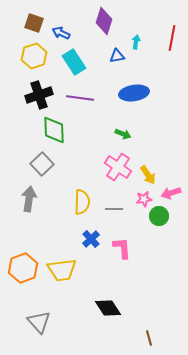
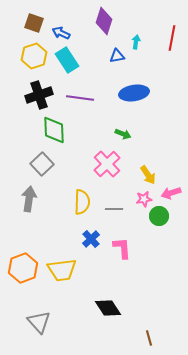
cyan rectangle: moved 7 px left, 2 px up
pink cross: moved 11 px left, 3 px up; rotated 12 degrees clockwise
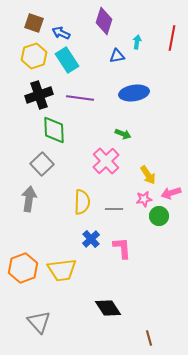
cyan arrow: moved 1 px right
pink cross: moved 1 px left, 3 px up
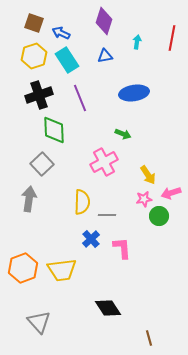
blue triangle: moved 12 px left
purple line: rotated 60 degrees clockwise
pink cross: moved 2 px left, 1 px down; rotated 16 degrees clockwise
gray line: moved 7 px left, 6 px down
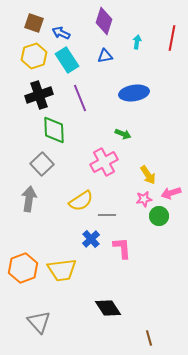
yellow semicircle: moved 1 px left, 1 px up; rotated 55 degrees clockwise
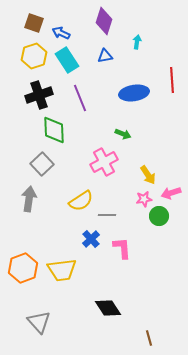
red line: moved 42 px down; rotated 15 degrees counterclockwise
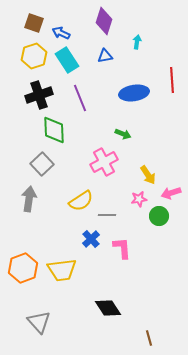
pink star: moved 5 px left
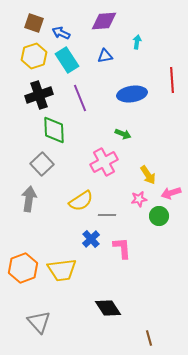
purple diamond: rotated 68 degrees clockwise
blue ellipse: moved 2 px left, 1 px down
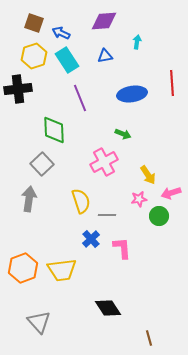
red line: moved 3 px down
black cross: moved 21 px left, 6 px up; rotated 12 degrees clockwise
yellow semicircle: rotated 75 degrees counterclockwise
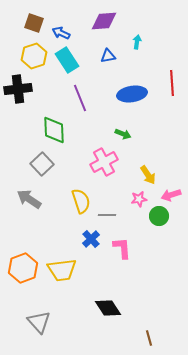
blue triangle: moved 3 px right
pink arrow: moved 2 px down
gray arrow: rotated 65 degrees counterclockwise
